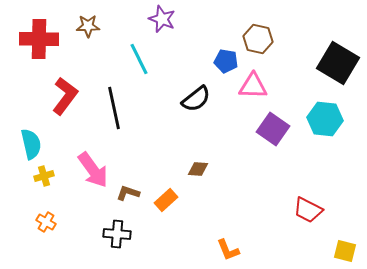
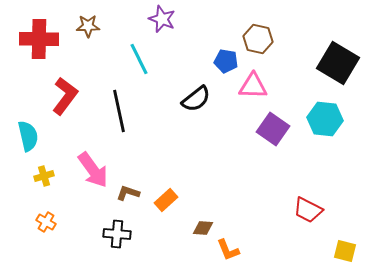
black line: moved 5 px right, 3 px down
cyan semicircle: moved 3 px left, 8 px up
brown diamond: moved 5 px right, 59 px down
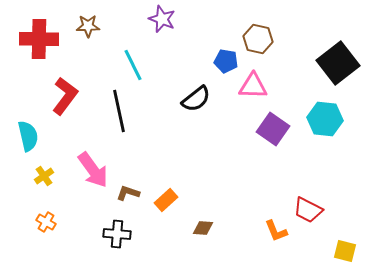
cyan line: moved 6 px left, 6 px down
black square: rotated 21 degrees clockwise
yellow cross: rotated 18 degrees counterclockwise
orange L-shape: moved 48 px right, 19 px up
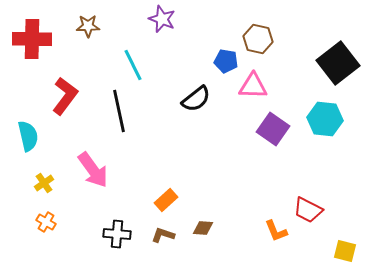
red cross: moved 7 px left
yellow cross: moved 7 px down
brown L-shape: moved 35 px right, 42 px down
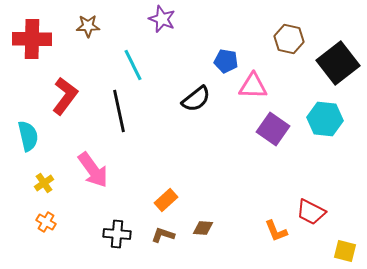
brown hexagon: moved 31 px right
red trapezoid: moved 3 px right, 2 px down
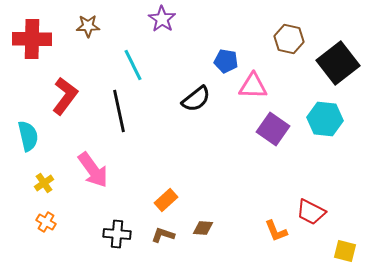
purple star: rotated 12 degrees clockwise
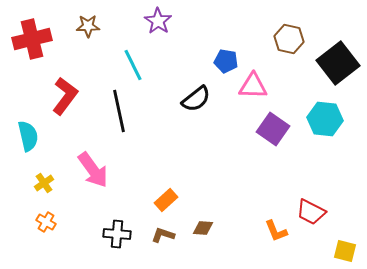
purple star: moved 4 px left, 2 px down
red cross: rotated 15 degrees counterclockwise
